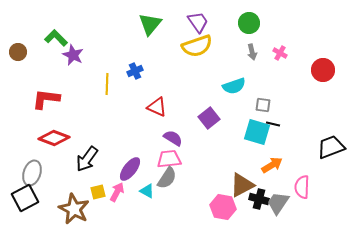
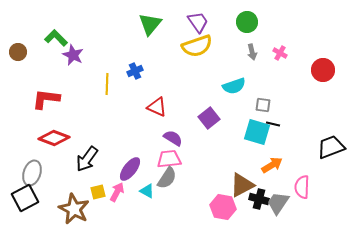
green circle: moved 2 px left, 1 px up
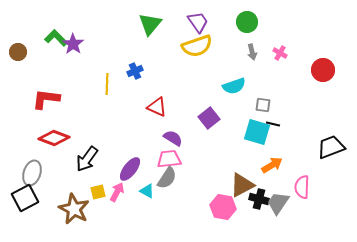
purple star: moved 11 px up; rotated 10 degrees clockwise
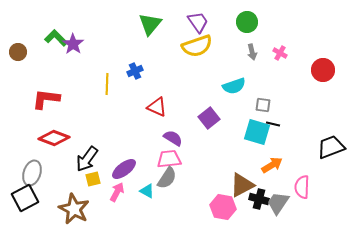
purple ellipse: moved 6 px left; rotated 15 degrees clockwise
yellow square: moved 5 px left, 13 px up
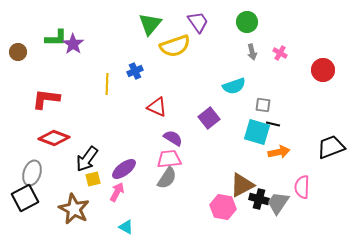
green L-shape: rotated 135 degrees clockwise
yellow semicircle: moved 22 px left
orange arrow: moved 7 px right, 13 px up; rotated 20 degrees clockwise
cyan triangle: moved 21 px left, 36 px down
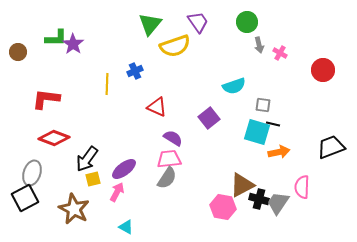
gray arrow: moved 7 px right, 7 px up
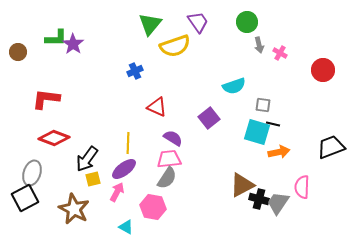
yellow line: moved 21 px right, 59 px down
pink hexagon: moved 70 px left
